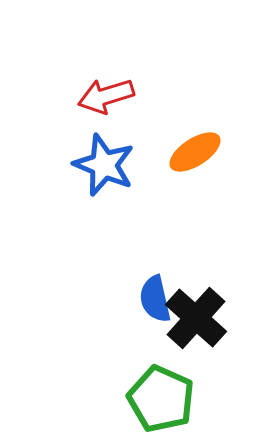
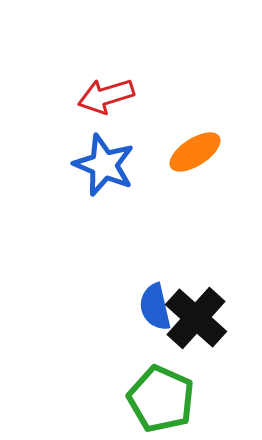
blue semicircle: moved 8 px down
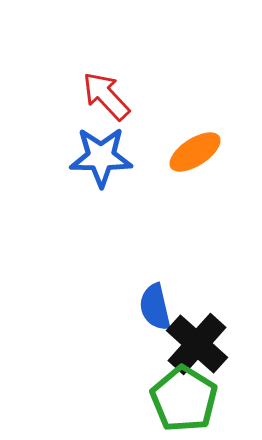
red arrow: rotated 64 degrees clockwise
blue star: moved 3 px left, 8 px up; rotated 22 degrees counterclockwise
black cross: moved 1 px right, 26 px down
green pentagon: moved 23 px right; rotated 8 degrees clockwise
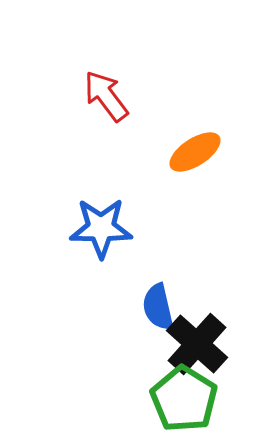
red arrow: rotated 6 degrees clockwise
blue star: moved 71 px down
blue semicircle: moved 3 px right
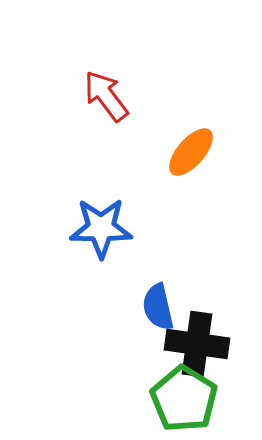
orange ellipse: moved 4 px left; rotated 16 degrees counterclockwise
black cross: rotated 34 degrees counterclockwise
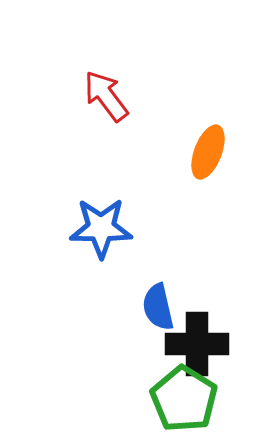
orange ellipse: moved 17 px right; rotated 20 degrees counterclockwise
black cross: rotated 8 degrees counterclockwise
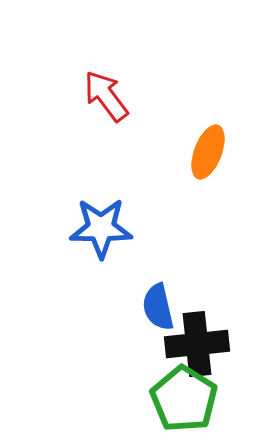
black cross: rotated 6 degrees counterclockwise
